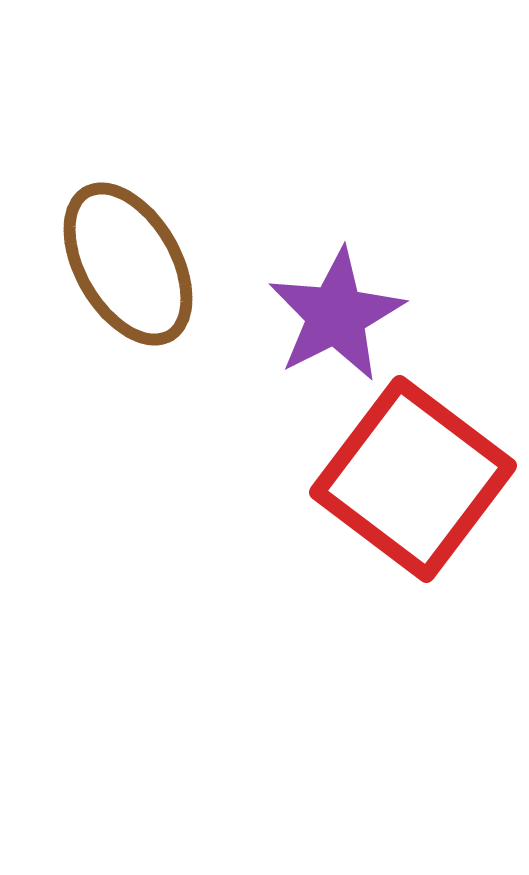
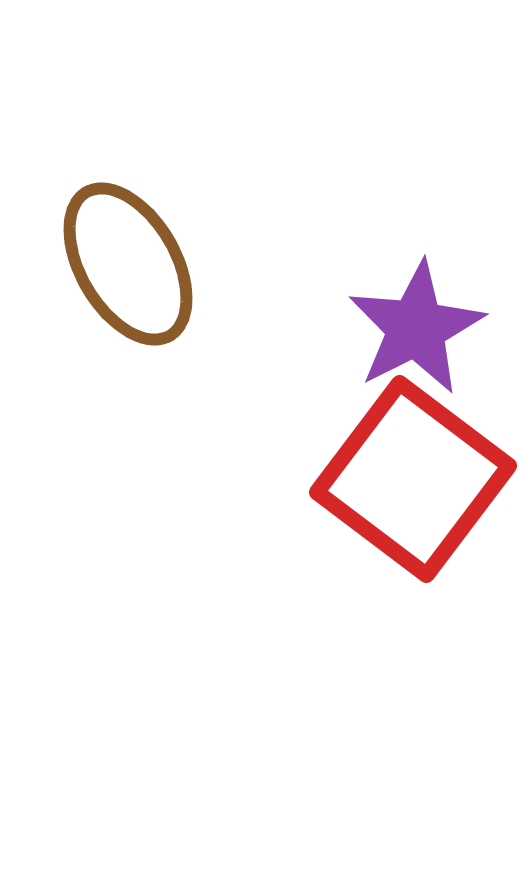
purple star: moved 80 px right, 13 px down
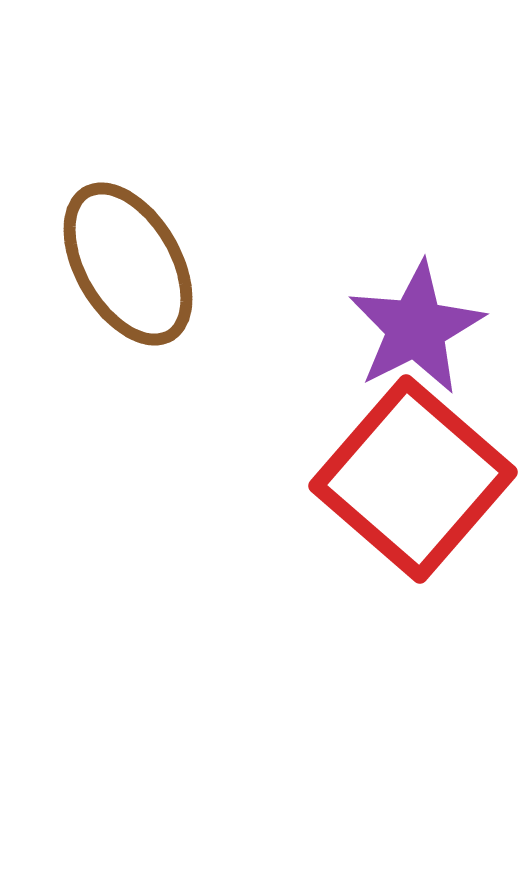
red square: rotated 4 degrees clockwise
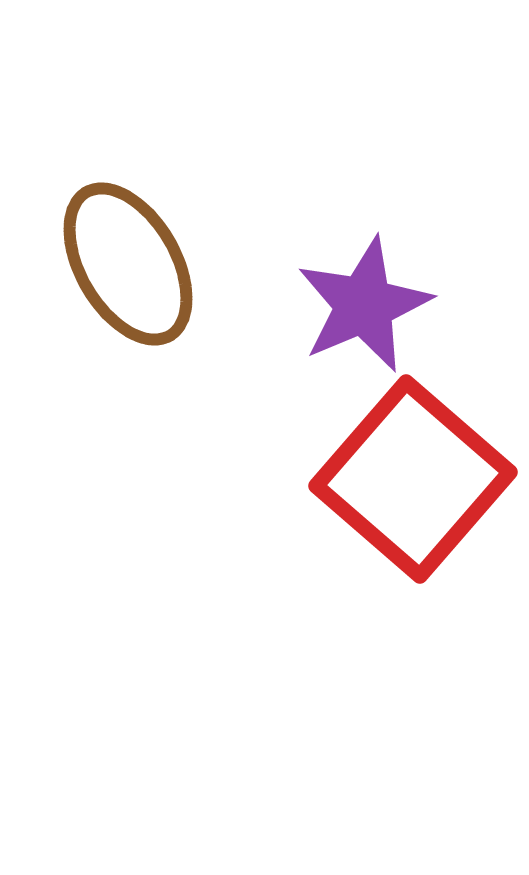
purple star: moved 52 px left, 23 px up; rotated 4 degrees clockwise
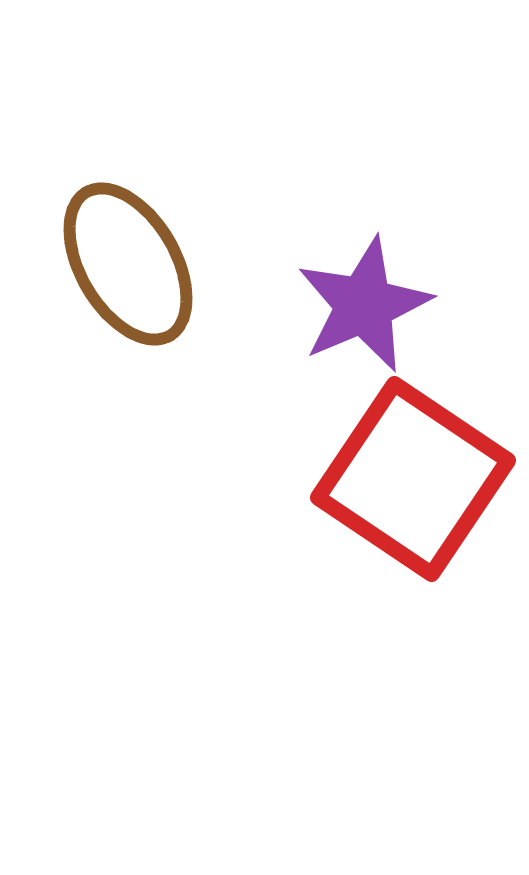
red square: rotated 7 degrees counterclockwise
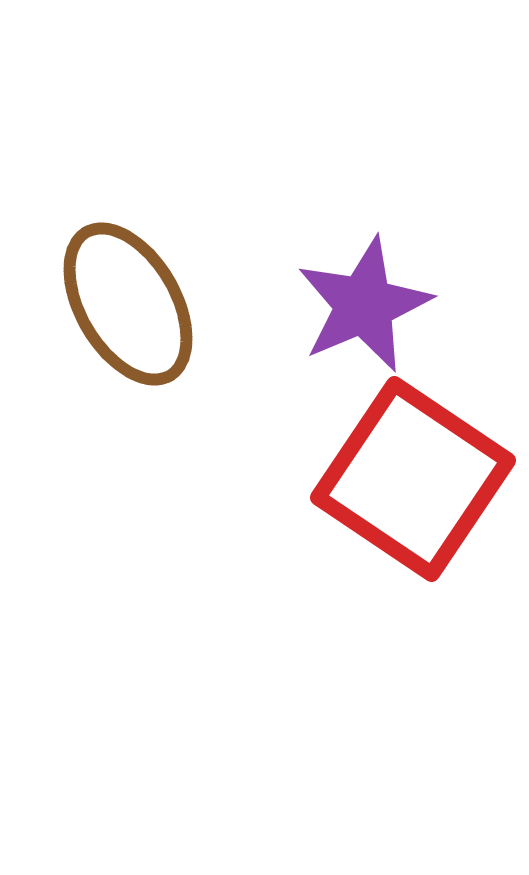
brown ellipse: moved 40 px down
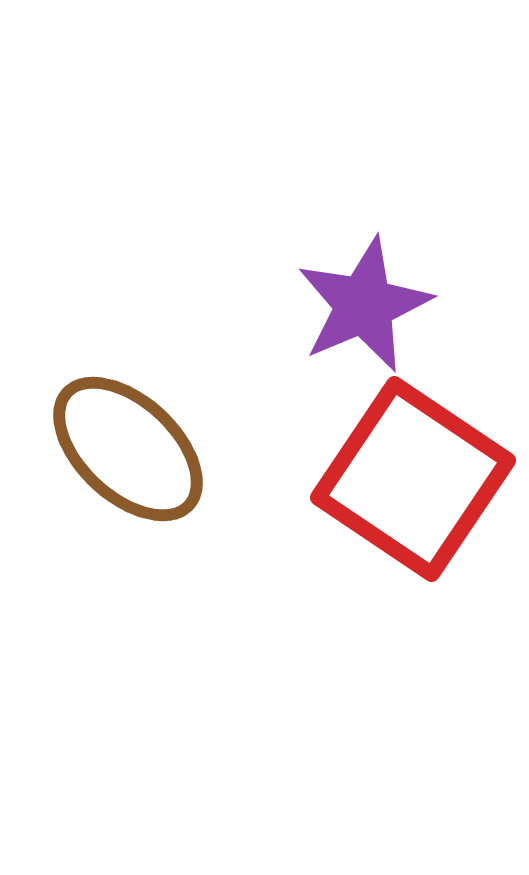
brown ellipse: moved 145 px down; rotated 17 degrees counterclockwise
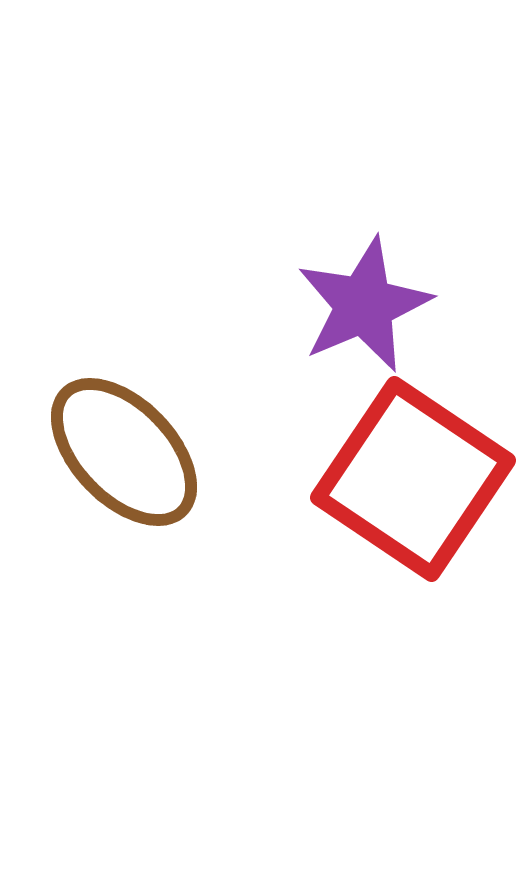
brown ellipse: moved 4 px left, 3 px down; rotated 3 degrees clockwise
